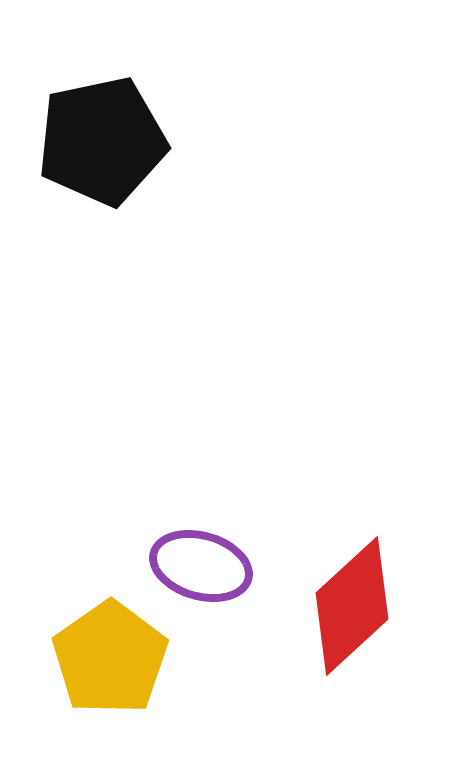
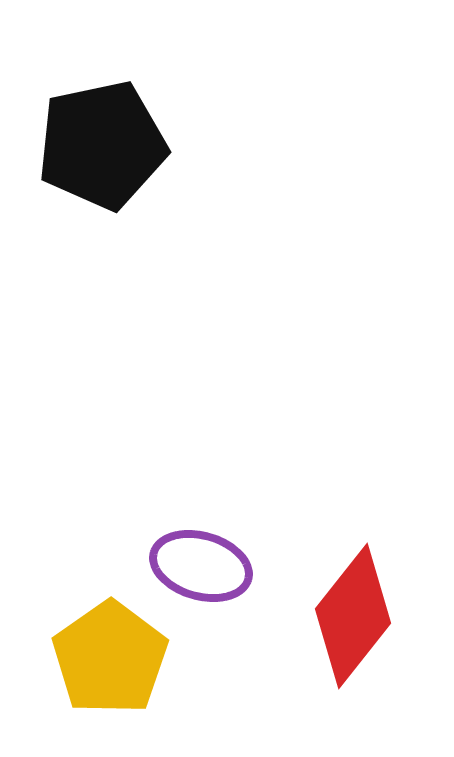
black pentagon: moved 4 px down
red diamond: moved 1 px right, 10 px down; rotated 9 degrees counterclockwise
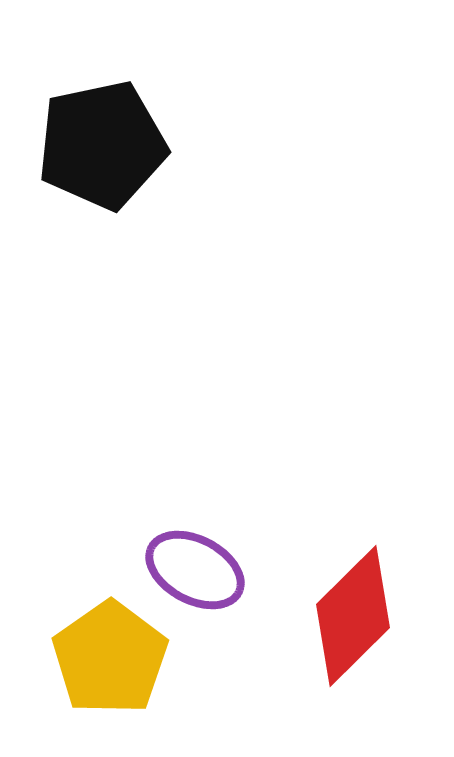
purple ellipse: moved 6 px left, 4 px down; rotated 12 degrees clockwise
red diamond: rotated 7 degrees clockwise
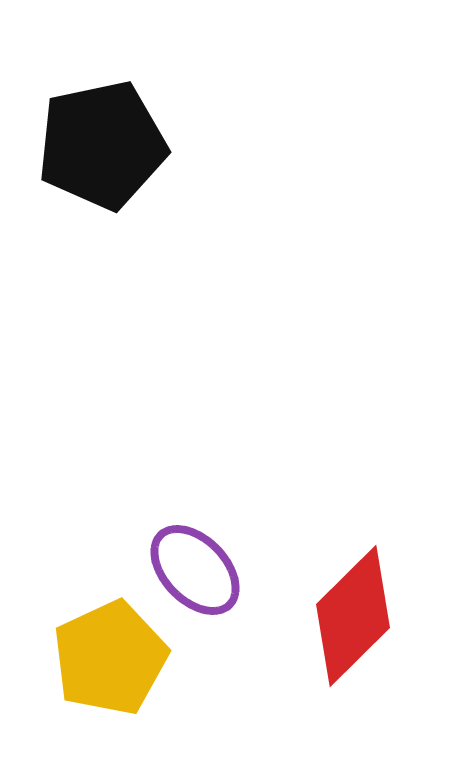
purple ellipse: rotated 18 degrees clockwise
yellow pentagon: rotated 10 degrees clockwise
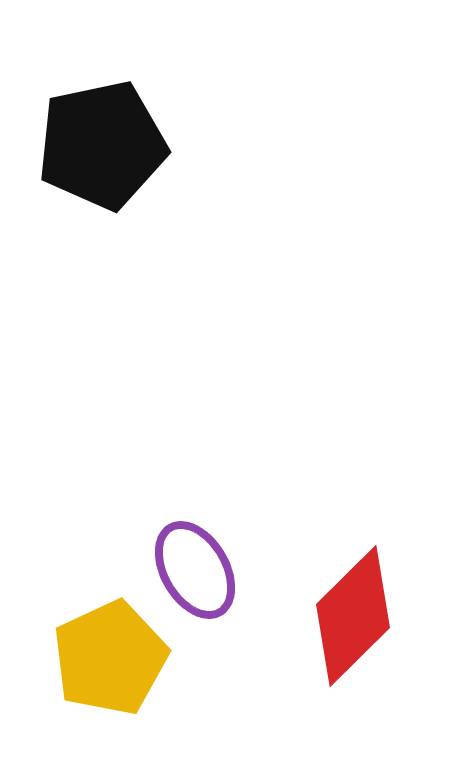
purple ellipse: rotated 14 degrees clockwise
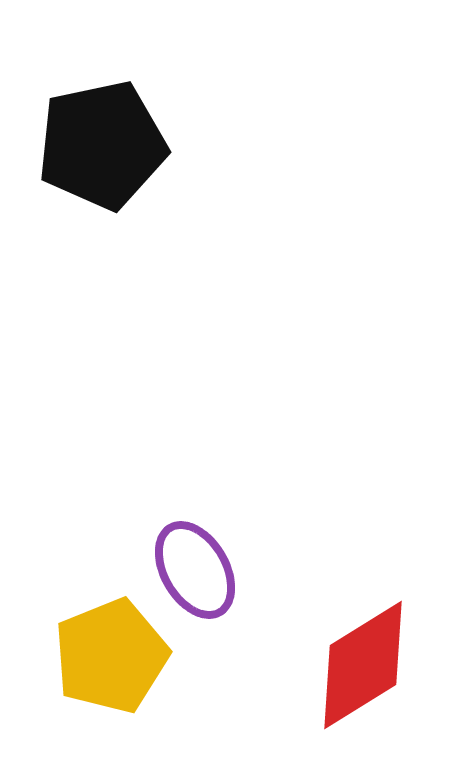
red diamond: moved 10 px right, 49 px down; rotated 13 degrees clockwise
yellow pentagon: moved 1 px right, 2 px up; rotated 3 degrees clockwise
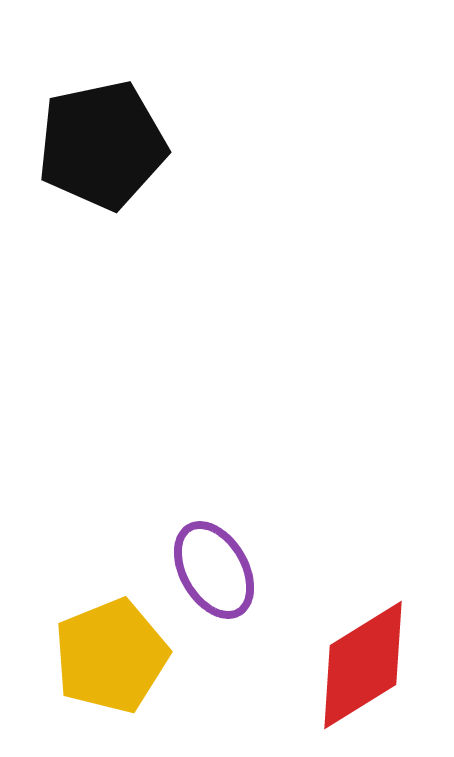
purple ellipse: moved 19 px right
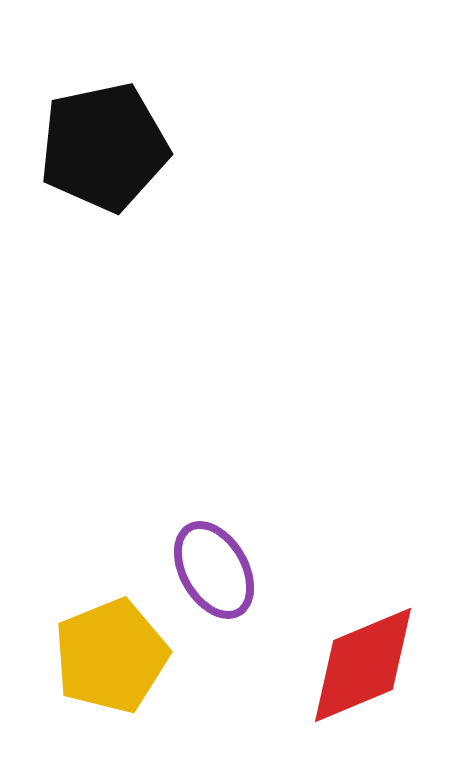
black pentagon: moved 2 px right, 2 px down
red diamond: rotated 9 degrees clockwise
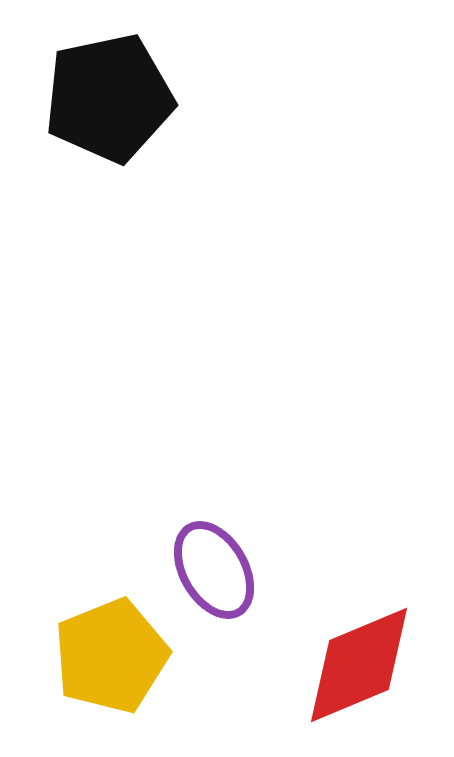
black pentagon: moved 5 px right, 49 px up
red diamond: moved 4 px left
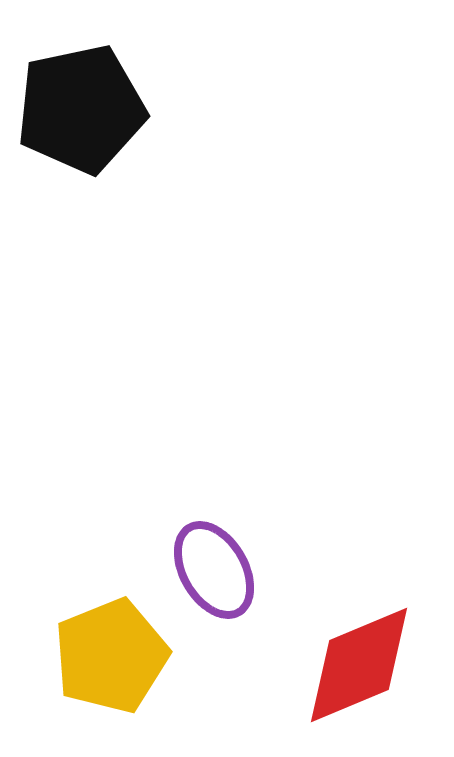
black pentagon: moved 28 px left, 11 px down
